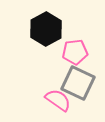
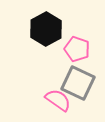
pink pentagon: moved 2 px right, 3 px up; rotated 25 degrees clockwise
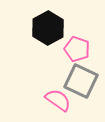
black hexagon: moved 2 px right, 1 px up
gray square: moved 3 px right, 2 px up
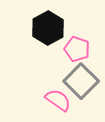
gray square: rotated 20 degrees clockwise
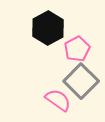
pink pentagon: rotated 25 degrees clockwise
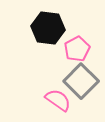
black hexagon: rotated 24 degrees counterclockwise
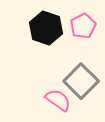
black hexagon: moved 2 px left; rotated 12 degrees clockwise
pink pentagon: moved 6 px right, 23 px up
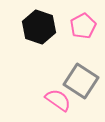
black hexagon: moved 7 px left, 1 px up
gray square: rotated 12 degrees counterclockwise
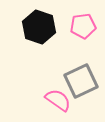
pink pentagon: rotated 20 degrees clockwise
gray square: rotated 32 degrees clockwise
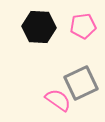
black hexagon: rotated 16 degrees counterclockwise
gray square: moved 2 px down
